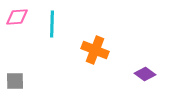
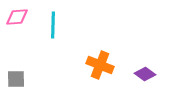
cyan line: moved 1 px right, 1 px down
orange cross: moved 5 px right, 15 px down
gray square: moved 1 px right, 2 px up
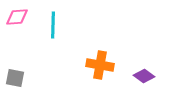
orange cross: rotated 12 degrees counterclockwise
purple diamond: moved 1 px left, 2 px down
gray square: moved 1 px left, 1 px up; rotated 12 degrees clockwise
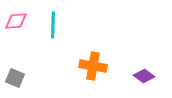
pink diamond: moved 1 px left, 4 px down
orange cross: moved 7 px left, 1 px down
gray square: rotated 12 degrees clockwise
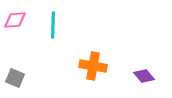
pink diamond: moved 1 px left, 1 px up
purple diamond: rotated 15 degrees clockwise
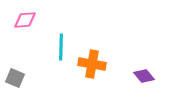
pink diamond: moved 10 px right
cyan line: moved 8 px right, 22 px down
orange cross: moved 1 px left, 2 px up
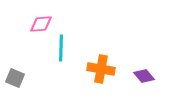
pink diamond: moved 16 px right, 4 px down
cyan line: moved 1 px down
orange cross: moved 9 px right, 5 px down
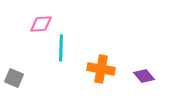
gray square: moved 1 px left
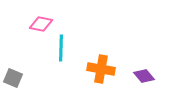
pink diamond: rotated 15 degrees clockwise
gray square: moved 1 px left
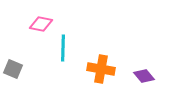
cyan line: moved 2 px right
gray square: moved 9 px up
